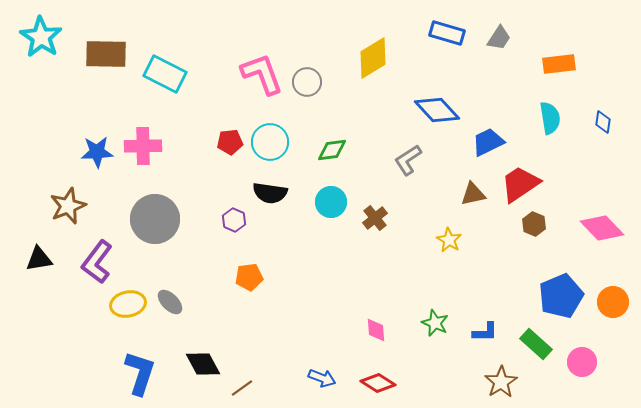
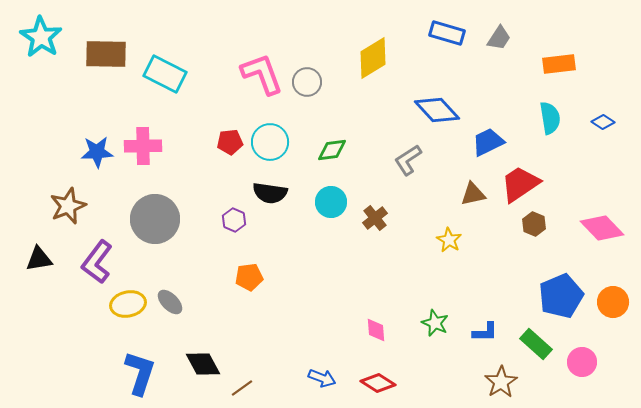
blue diamond at (603, 122): rotated 65 degrees counterclockwise
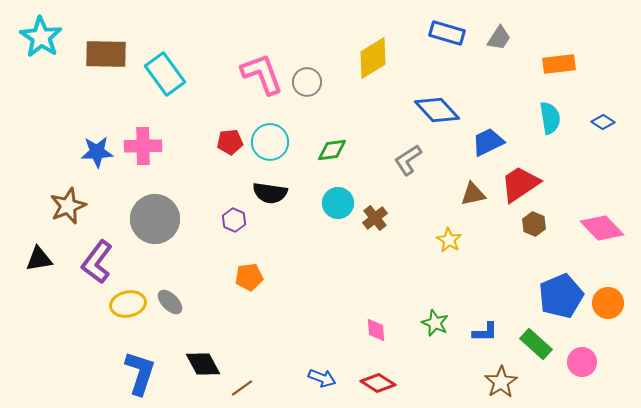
cyan rectangle at (165, 74): rotated 27 degrees clockwise
cyan circle at (331, 202): moved 7 px right, 1 px down
orange circle at (613, 302): moved 5 px left, 1 px down
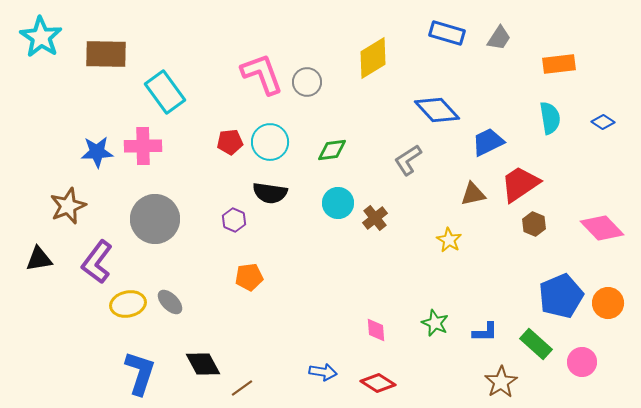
cyan rectangle at (165, 74): moved 18 px down
blue arrow at (322, 378): moved 1 px right, 6 px up; rotated 12 degrees counterclockwise
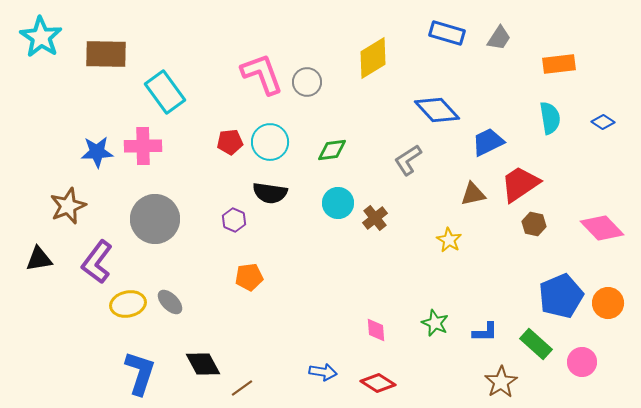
brown hexagon at (534, 224): rotated 10 degrees counterclockwise
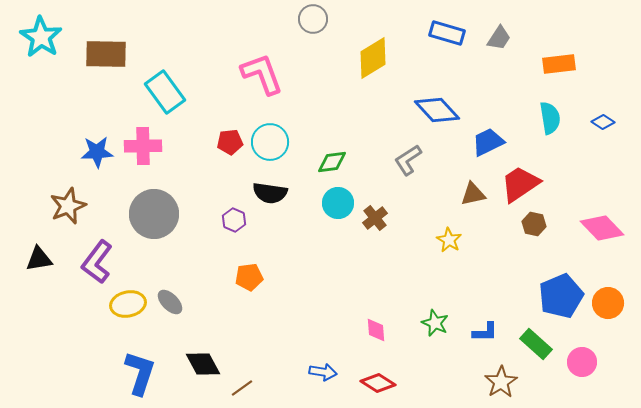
gray circle at (307, 82): moved 6 px right, 63 px up
green diamond at (332, 150): moved 12 px down
gray circle at (155, 219): moved 1 px left, 5 px up
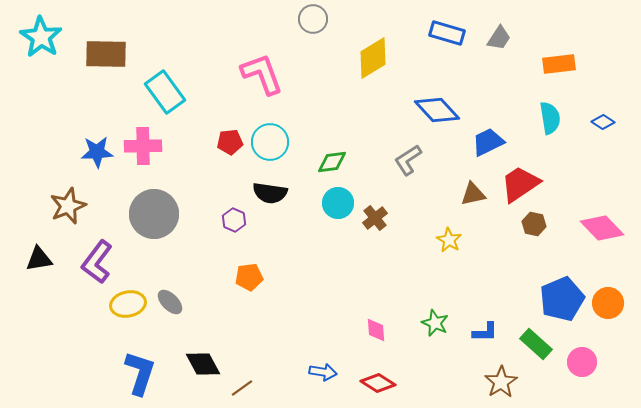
blue pentagon at (561, 296): moved 1 px right, 3 px down
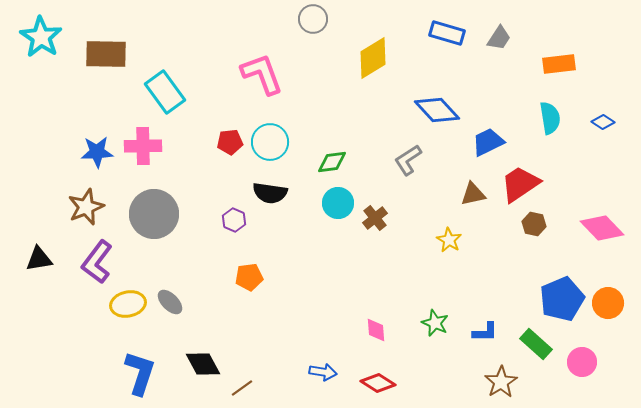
brown star at (68, 206): moved 18 px right, 1 px down
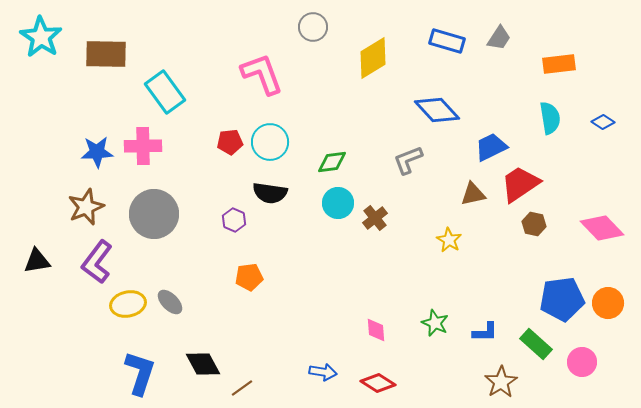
gray circle at (313, 19): moved 8 px down
blue rectangle at (447, 33): moved 8 px down
blue trapezoid at (488, 142): moved 3 px right, 5 px down
gray L-shape at (408, 160): rotated 12 degrees clockwise
black triangle at (39, 259): moved 2 px left, 2 px down
blue pentagon at (562, 299): rotated 15 degrees clockwise
